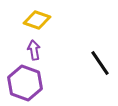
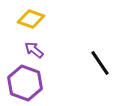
yellow diamond: moved 6 px left, 1 px up
purple arrow: rotated 42 degrees counterclockwise
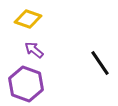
yellow diamond: moved 3 px left
purple hexagon: moved 1 px right, 1 px down
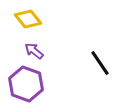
yellow diamond: rotated 32 degrees clockwise
purple arrow: moved 1 px down
